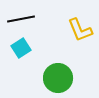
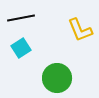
black line: moved 1 px up
green circle: moved 1 px left
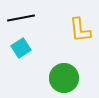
yellow L-shape: rotated 16 degrees clockwise
green circle: moved 7 px right
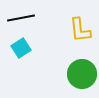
green circle: moved 18 px right, 4 px up
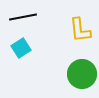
black line: moved 2 px right, 1 px up
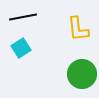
yellow L-shape: moved 2 px left, 1 px up
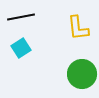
black line: moved 2 px left
yellow L-shape: moved 1 px up
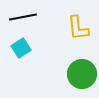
black line: moved 2 px right
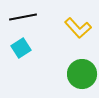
yellow L-shape: rotated 36 degrees counterclockwise
